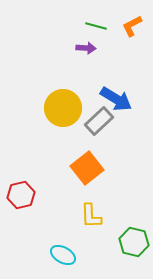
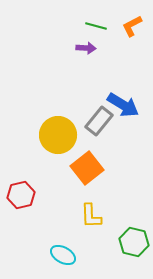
blue arrow: moved 7 px right, 6 px down
yellow circle: moved 5 px left, 27 px down
gray rectangle: rotated 8 degrees counterclockwise
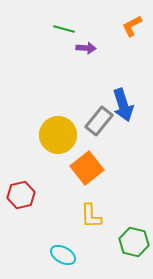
green line: moved 32 px left, 3 px down
blue arrow: rotated 40 degrees clockwise
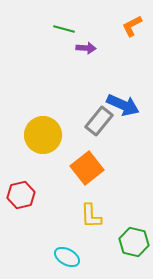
blue arrow: rotated 48 degrees counterclockwise
yellow circle: moved 15 px left
cyan ellipse: moved 4 px right, 2 px down
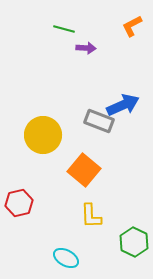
blue arrow: rotated 48 degrees counterclockwise
gray rectangle: rotated 72 degrees clockwise
orange square: moved 3 px left, 2 px down; rotated 12 degrees counterclockwise
red hexagon: moved 2 px left, 8 px down
green hexagon: rotated 12 degrees clockwise
cyan ellipse: moved 1 px left, 1 px down
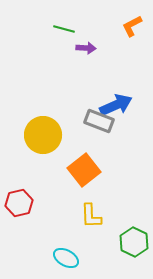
blue arrow: moved 7 px left
orange square: rotated 12 degrees clockwise
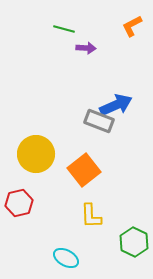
yellow circle: moved 7 px left, 19 px down
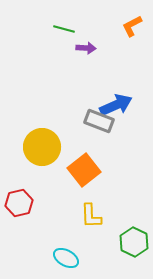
yellow circle: moved 6 px right, 7 px up
